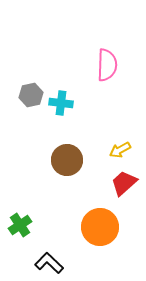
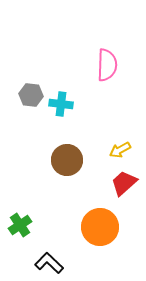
gray hexagon: rotated 20 degrees clockwise
cyan cross: moved 1 px down
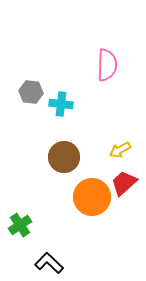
gray hexagon: moved 3 px up
brown circle: moved 3 px left, 3 px up
orange circle: moved 8 px left, 30 px up
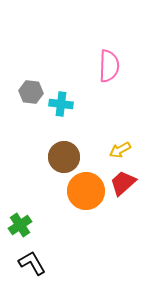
pink semicircle: moved 2 px right, 1 px down
red trapezoid: moved 1 px left
orange circle: moved 6 px left, 6 px up
black L-shape: moved 17 px left; rotated 16 degrees clockwise
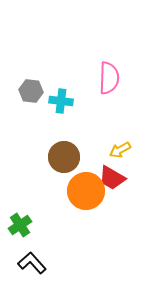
pink semicircle: moved 12 px down
gray hexagon: moved 1 px up
cyan cross: moved 3 px up
red trapezoid: moved 11 px left, 5 px up; rotated 108 degrees counterclockwise
black L-shape: rotated 12 degrees counterclockwise
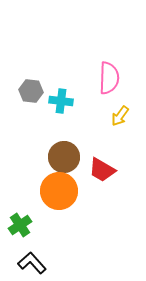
yellow arrow: moved 34 px up; rotated 25 degrees counterclockwise
red trapezoid: moved 10 px left, 8 px up
orange circle: moved 27 px left
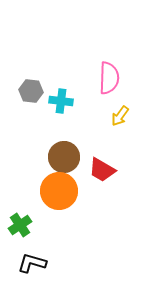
black L-shape: rotated 32 degrees counterclockwise
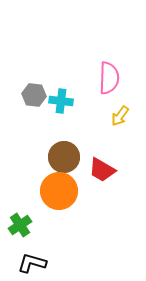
gray hexagon: moved 3 px right, 4 px down
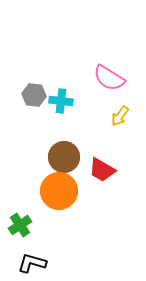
pink semicircle: rotated 120 degrees clockwise
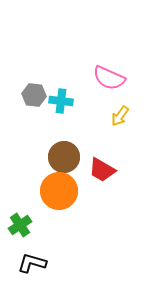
pink semicircle: rotated 8 degrees counterclockwise
